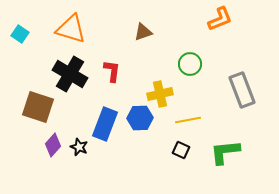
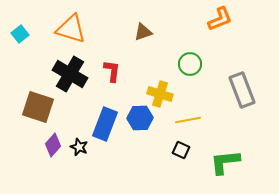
cyan square: rotated 18 degrees clockwise
yellow cross: rotated 30 degrees clockwise
green L-shape: moved 10 px down
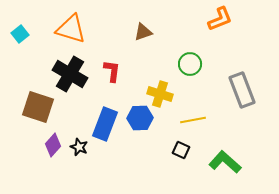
yellow line: moved 5 px right
green L-shape: rotated 48 degrees clockwise
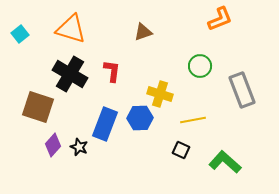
green circle: moved 10 px right, 2 px down
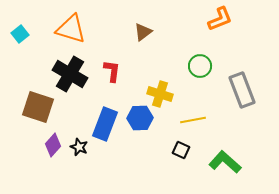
brown triangle: rotated 18 degrees counterclockwise
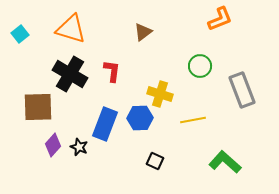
brown square: rotated 20 degrees counterclockwise
black square: moved 26 px left, 11 px down
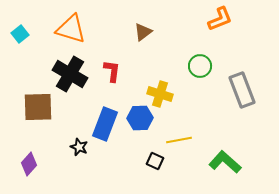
yellow line: moved 14 px left, 20 px down
purple diamond: moved 24 px left, 19 px down
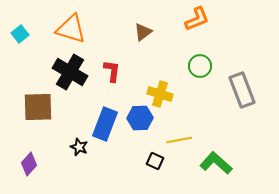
orange L-shape: moved 23 px left
black cross: moved 2 px up
green L-shape: moved 9 px left, 1 px down
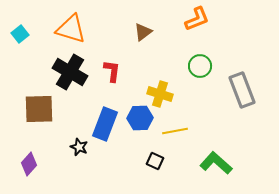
brown square: moved 1 px right, 2 px down
yellow line: moved 4 px left, 9 px up
